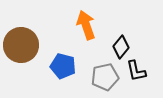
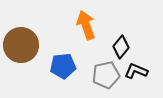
blue pentagon: rotated 20 degrees counterclockwise
black L-shape: rotated 125 degrees clockwise
gray pentagon: moved 1 px right, 2 px up
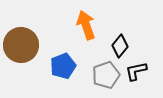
black diamond: moved 1 px left, 1 px up
blue pentagon: rotated 15 degrees counterclockwise
black L-shape: rotated 35 degrees counterclockwise
gray pentagon: rotated 8 degrees counterclockwise
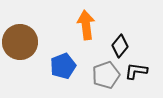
orange arrow: rotated 12 degrees clockwise
brown circle: moved 1 px left, 3 px up
black L-shape: rotated 20 degrees clockwise
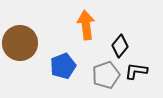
brown circle: moved 1 px down
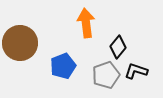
orange arrow: moved 2 px up
black diamond: moved 2 px left, 1 px down
black L-shape: rotated 10 degrees clockwise
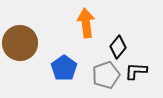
blue pentagon: moved 1 px right, 2 px down; rotated 15 degrees counterclockwise
black L-shape: rotated 15 degrees counterclockwise
